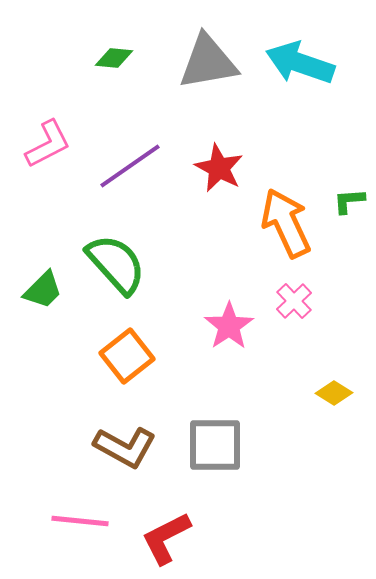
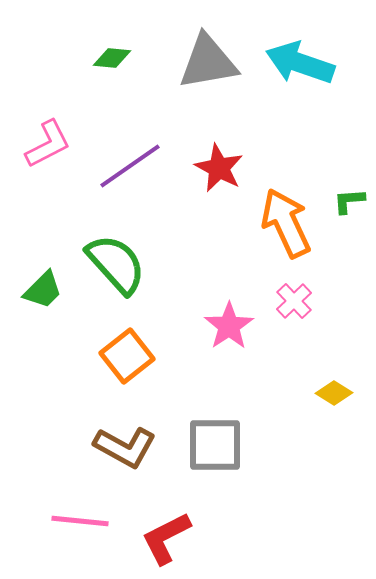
green diamond: moved 2 px left
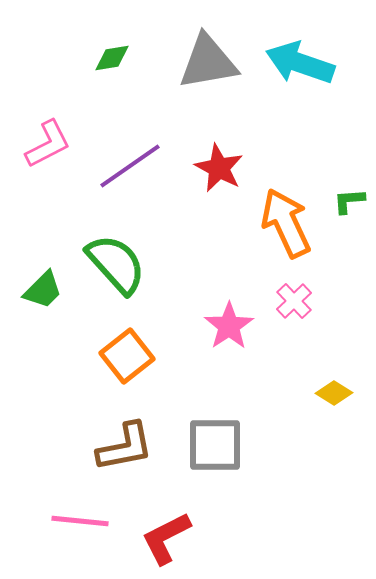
green diamond: rotated 15 degrees counterclockwise
brown L-shape: rotated 40 degrees counterclockwise
